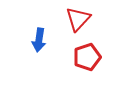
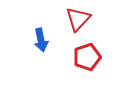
blue arrow: moved 2 px right; rotated 20 degrees counterclockwise
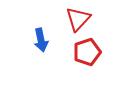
red pentagon: moved 5 px up
